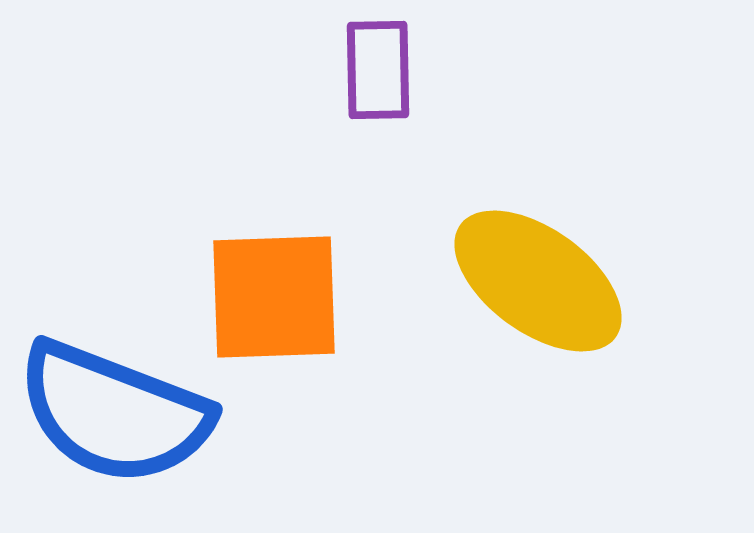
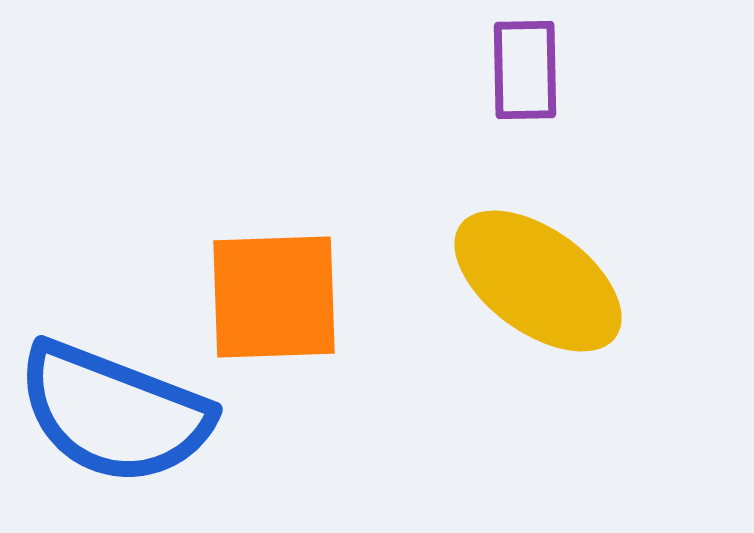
purple rectangle: moved 147 px right
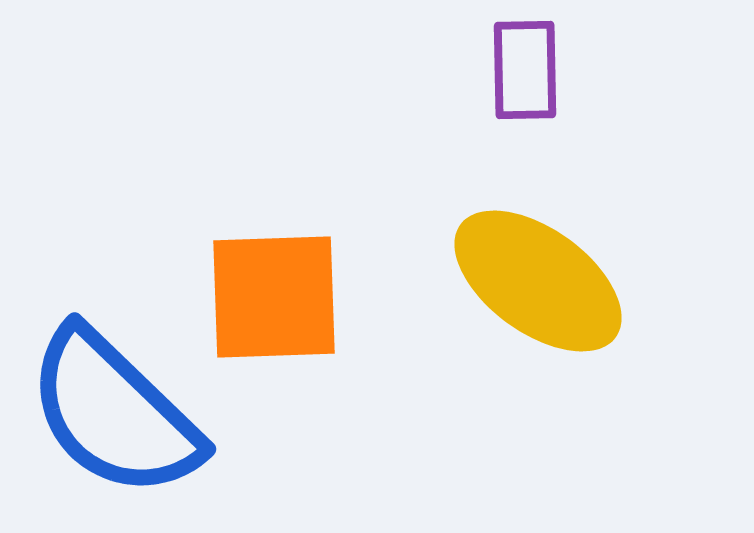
blue semicircle: rotated 23 degrees clockwise
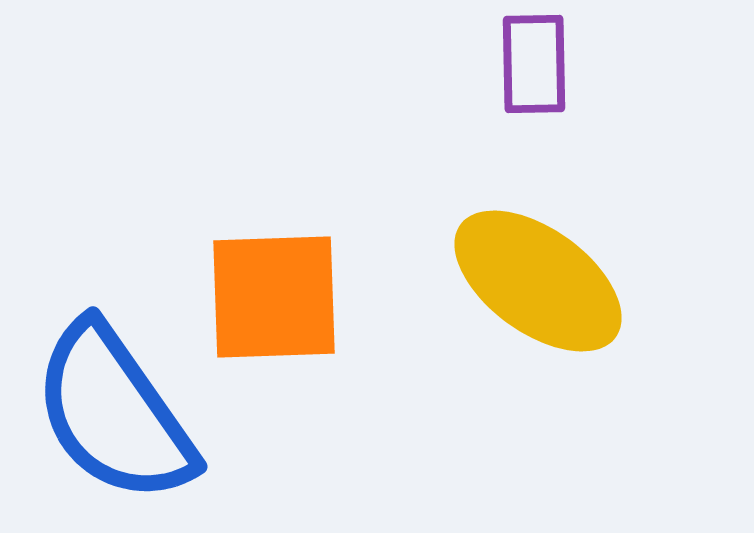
purple rectangle: moved 9 px right, 6 px up
blue semicircle: rotated 11 degrees clockwise
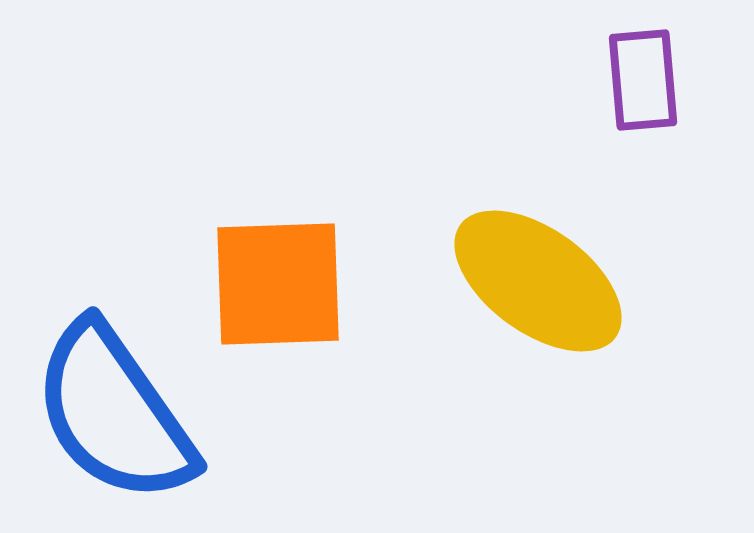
purple rectangle: moved 109 px right, 16 px down; rotated 4 degrees counterclockwise
orange square: moved 4 px right, 13 px up
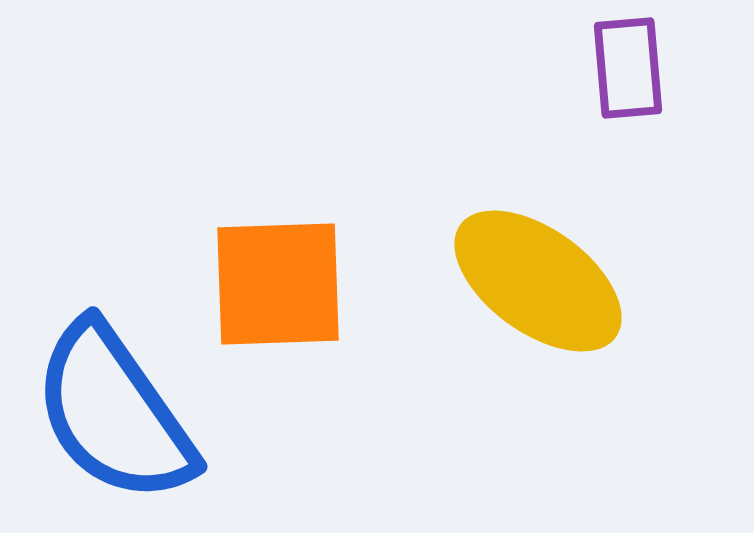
purple rectangle: moved 15 px left, 12 px up
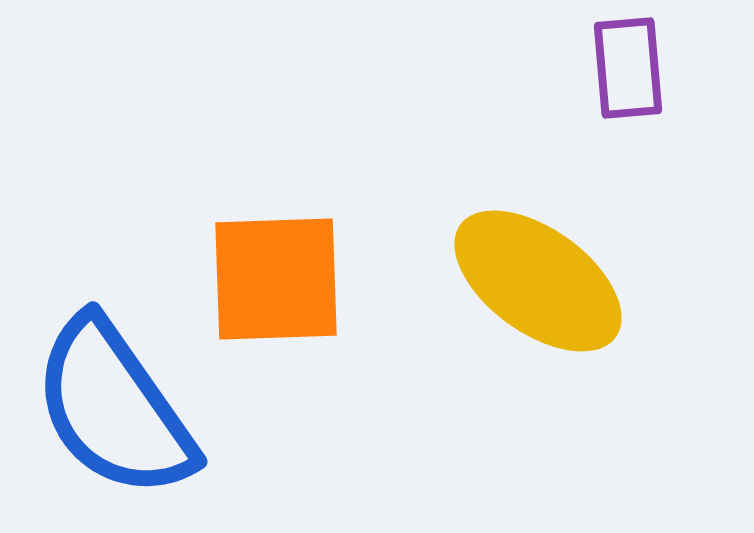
orange square: moved 2 px left, 5 px up
blue semicircle: moved 5 px up
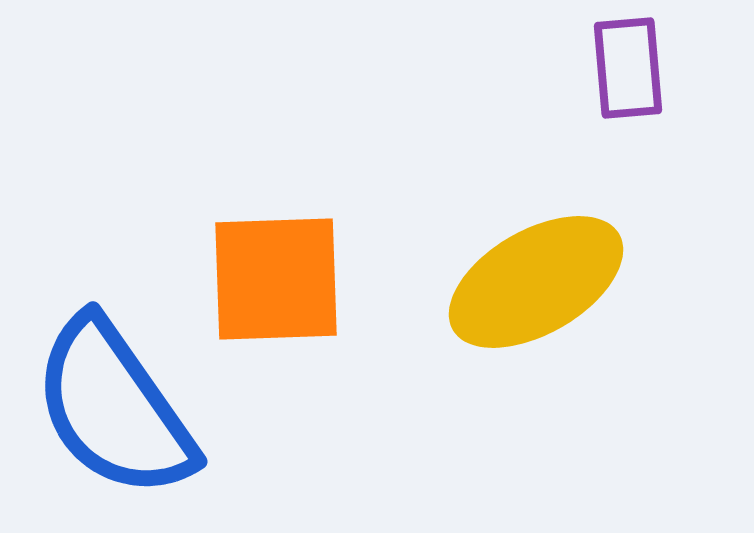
yellow ellipse: moved 2 px left, 1 px down; rotated 66 degrees counterclockwise
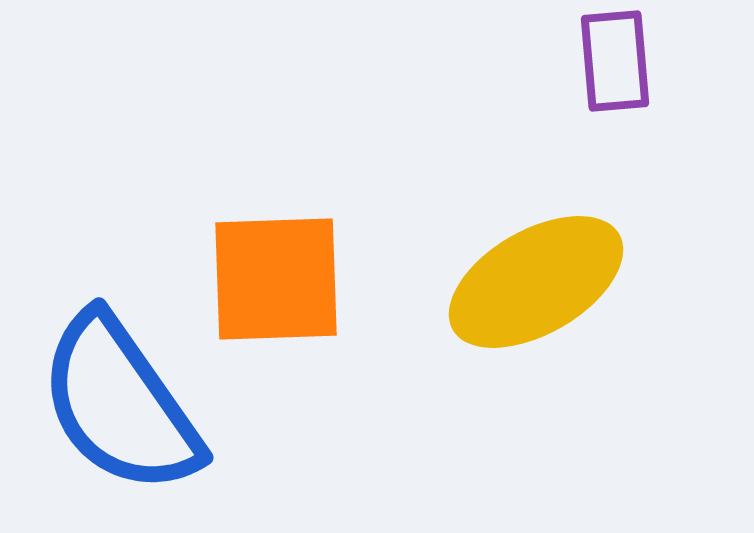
purple rectangle: moved 13 px left, 7 px up
blue semicircle: moved 6 px right, 4 px up
